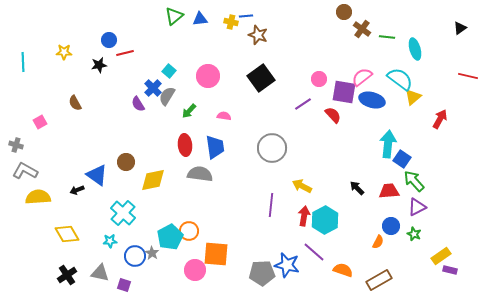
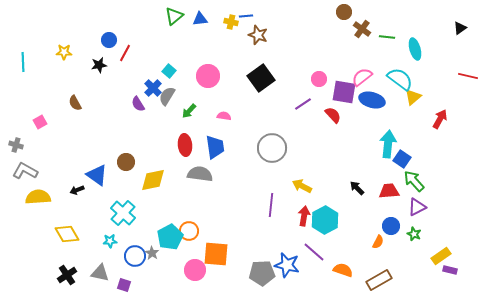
red line at (125, 53): rotated 48 degrees counterclockwise
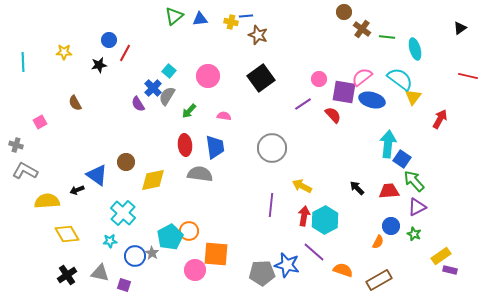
yellow triangle at (413, 97): rotated 12 degrees counterclockwise
yellow semicircle at (38, 197): moved 9 px right, 4 px down
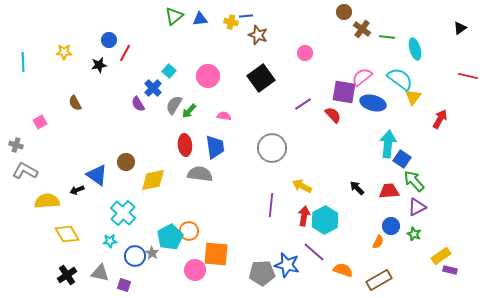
pink circle at (319, 79): moved 14 px left, 26 px up
gray semicircle at (167, 96): moved 7 px right, 9 px down
blue ellipse at (372, 100): moved 1 px right, 3 px down
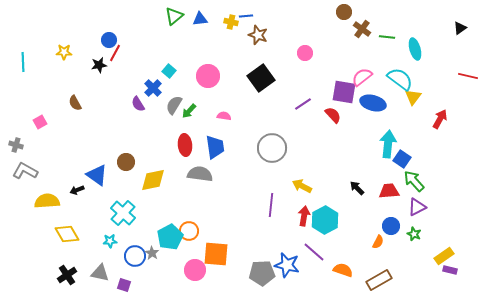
red line at (125, 53): moved 10 px left
yellow rectangle at (441, 256): moved 3 px right
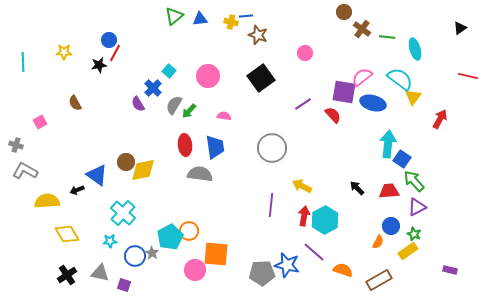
yellow diamond at (153, 180): moved 10 px left, 10 px up
yellow rectangle at (444, 256): moved 36 px left, 5 px up
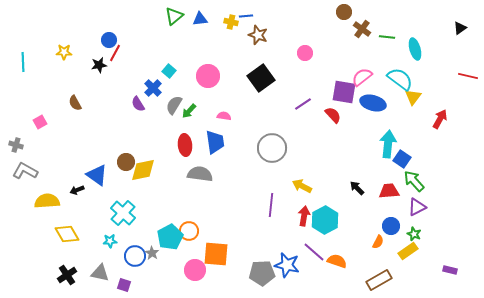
blue trapezoid at (215, 147): moved 5 px up
orange semicircle at (343, 270): moved 6 px left, 9 px up
